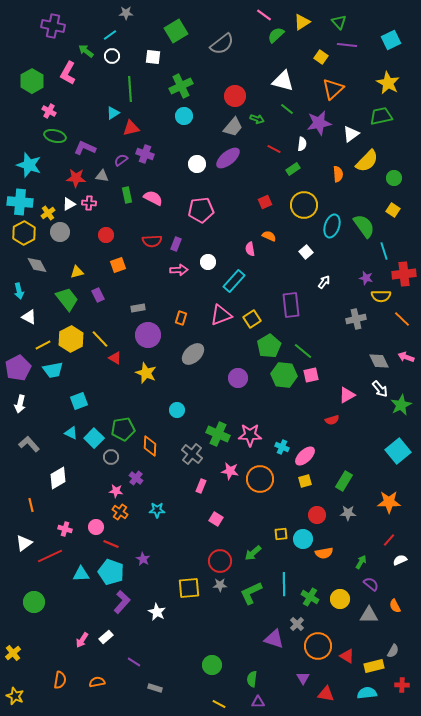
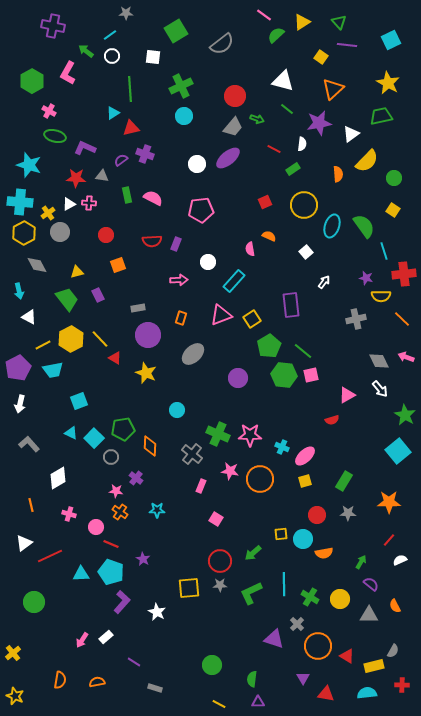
pink arrow at (179, 270): moved 10 px down
green star at (401, 405): moved 4 px right, 10 px down; rotated 15 degrees counterclockwise
pink cross at (65, 529): moved 4 px right, 15 px up
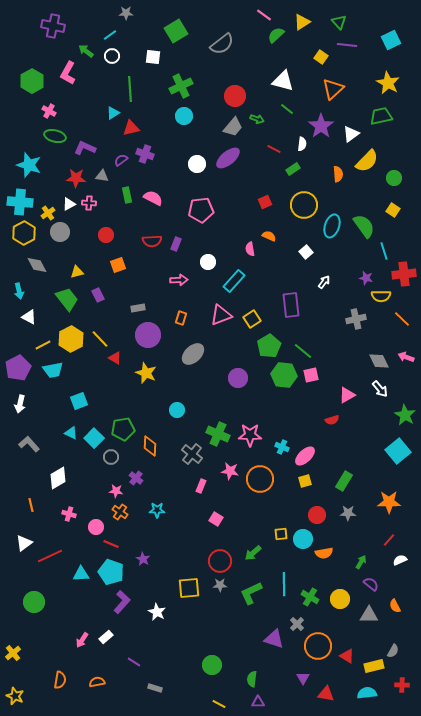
purple star at (319, 123): moved 2 px right, 3 px down; rotated 25 degrees counterclockwise
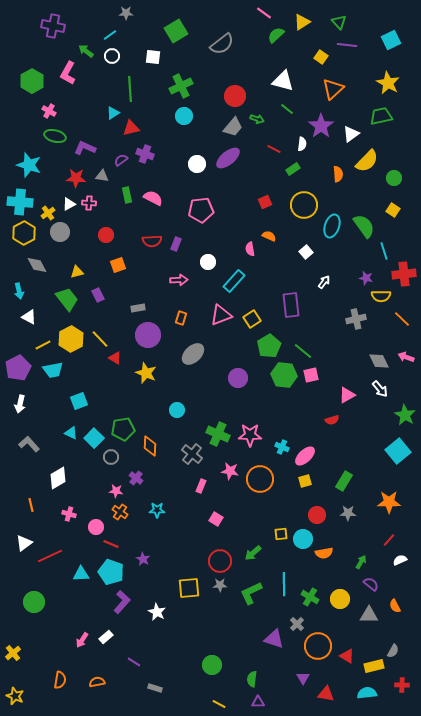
pink line at (264, 15): moved 2 px up
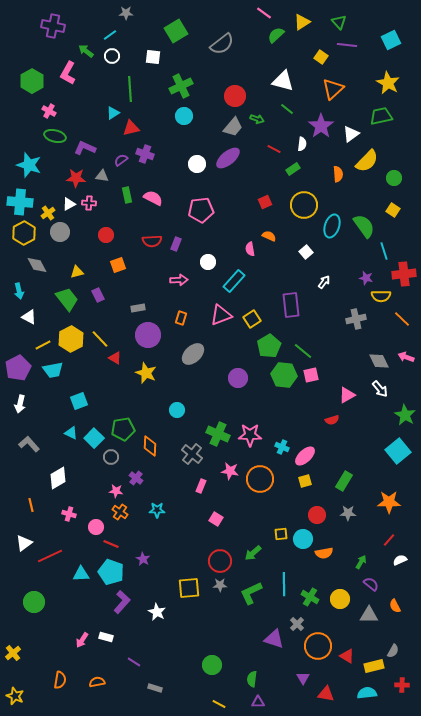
white rectangle at (106, 637): rotated 56 degrees clockwise
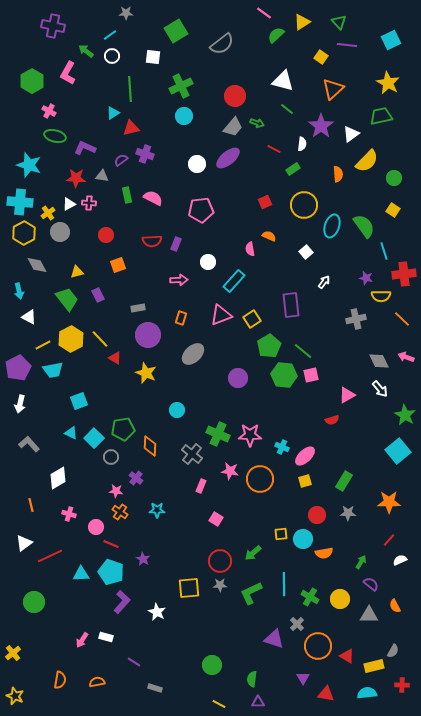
green arrow at (257, 119): moved 4 px down
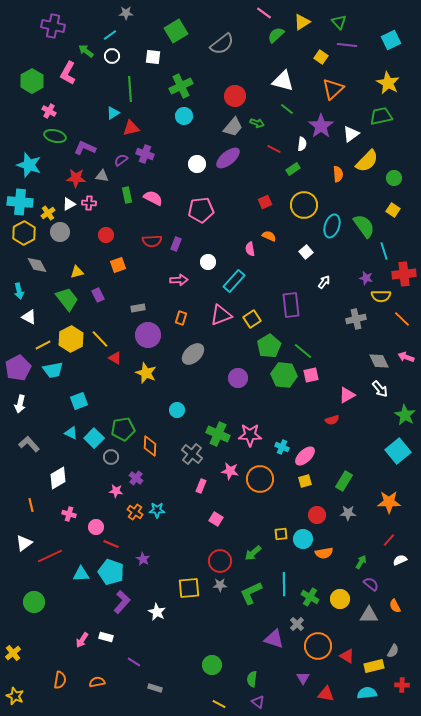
orange cross at (120, 512): moved 15 px right
purple triangle at (258, 702): rotated 40 degrees clockwise
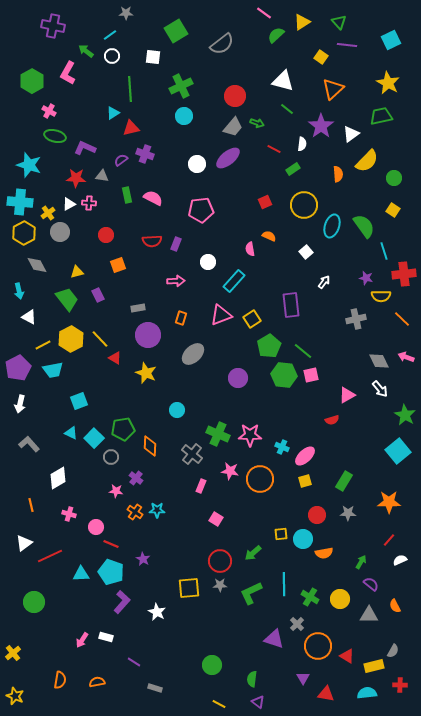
pink arrow at (179, 280): moved 3 px left, 1 px down
red cross at (402, 685): moved 2 px left
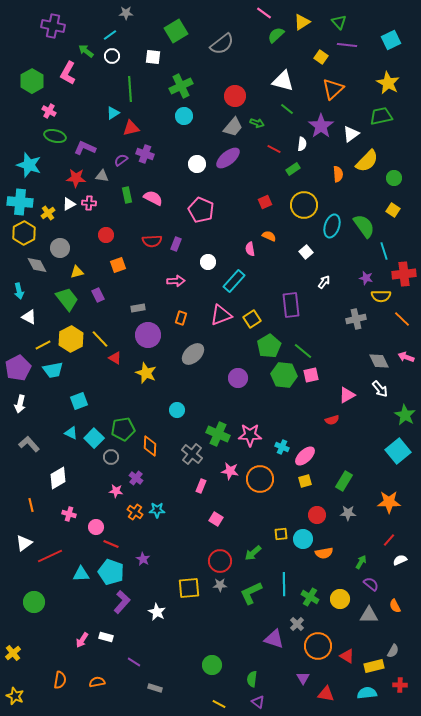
pink pentagon at (201, 210): rotated 30 degrees clockwise
gray circle at (60, 232): moved 16 px down
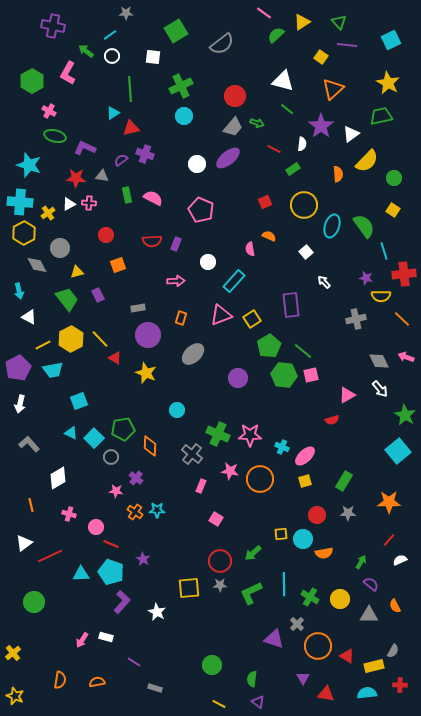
white arrow at (324, 282): rotated 80 degrees counterclockwise
